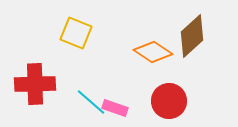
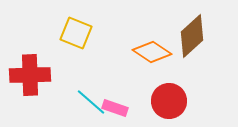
orange diamond: moved 1 px left
red cross: moved 5 px left, 9 px up
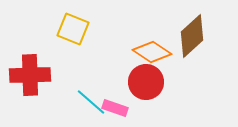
yellow square: moved 3 px left, 4 px up
red circle: moved 23 px left, 19 px up
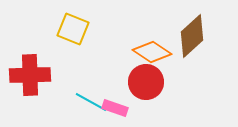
cyan line: rotated 12 degrees counterclockwise
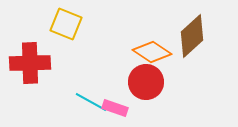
yellow square: moved 7 px left, 5 px up
red cross: moved 12 px up
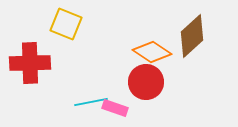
cyan line: rotated 40 degrees counterclockwise
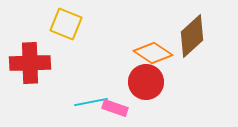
orange diamond: moved 1 px right, 1 px down
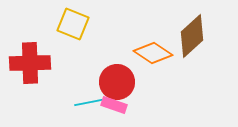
yellow square: moved 7 px right
red circle: moved 29 px left
pink rectangle: moved 1 px left, 3 px up
